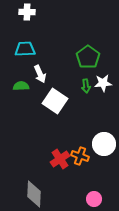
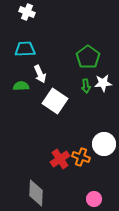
white cross: rotated 21 degrees clockwise
orange cross: moved 1 px right, 1 px down
gray diamond: moved 2 px right, 1 px up
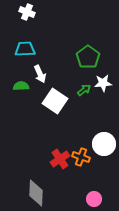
green arrow: moved 2 px left, 4 px down; rotated 120 degrees counterclockwise
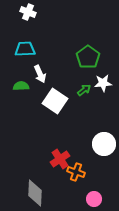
white cross: moved 1 px right
orange cross: moved 5 px left, 15 px down
gray diamond: moved 1 px left
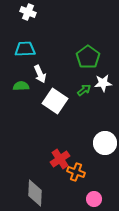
white circle: moved 1 px right, 1 px up
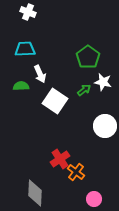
white star: moved 1 px up; rotated 18 degrees clockwise
white circle: moved 17 px up
orange cross: rotated 18 degrees clockwise
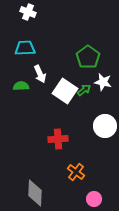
cyan trapezoid: moved 1 px up
white square: moved 10 px right, 10 px up
red cross: moved 2 px left, 20 px up; rotated 30 degrees clockwise
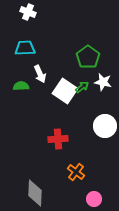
green arrow: moved 2 px left, 3 px up
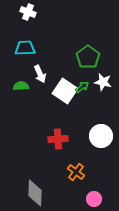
white circle: moved 4 px left, 10 px down
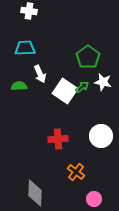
white cross: moved 1 px right, 1 px up; rotated 14 degrees counterclockwise
green semicircle: moved 2 px left
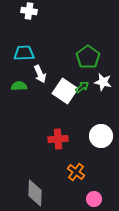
cyan trapezoid: moved 1 px left, 5 px down
